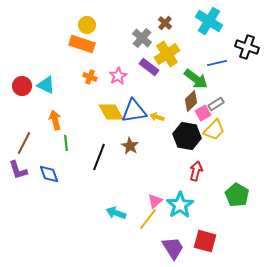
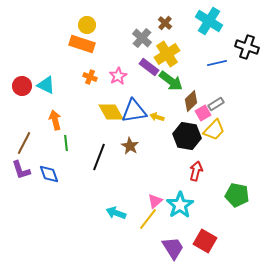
green arrow: moved 25 px left, 2 px down
purple L-shape: moved 3 px right
green pentagon: rotated 20 degrees counterclockwise
red square: rotated 15 degrees clockwise
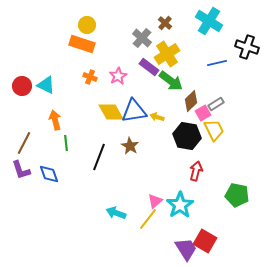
yellow trapezoid: rotated 70 degrees counterclockwise
purple trapezoid: moved 13 px right, 1 px down
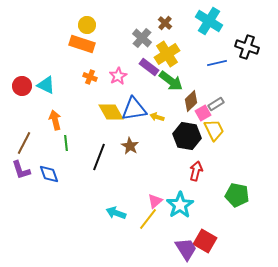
blue triangle: moved 2 px up
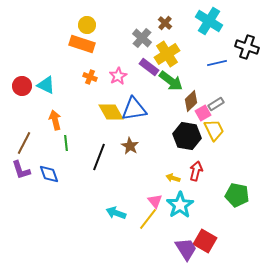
yellow arrow: moved 16 px right, 61 px down
pink triangle: rotated 28 degrees counterclockwise
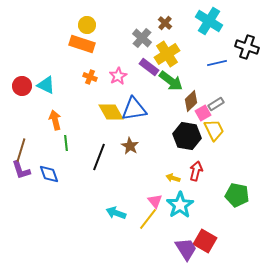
brown line: moved 3 px left, 7 px down; rotated 10 degrees counterclockwise
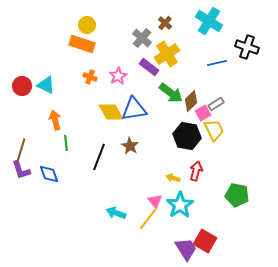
green arrow: moved 12 px down
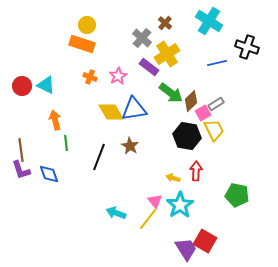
brown line: rotated 25 degrees counterclockwise
red arrow: rotated 12 degrees counterclockwise
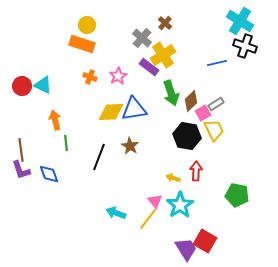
cyan cross: moved 31 px right
black cross: moved 2 px left, 1 px up
yellow cross: moved 4 px left, 1 px down
cyan triangle: moved 3 px left
green arrow: rotated 35 degrees clockwise
yellow diamond: rotated 64 degrees counterclockwise
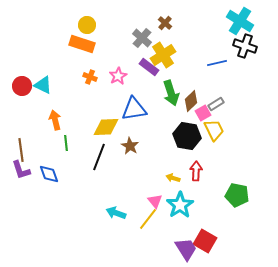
yellow diamond: moved 5 px left, 15 px down
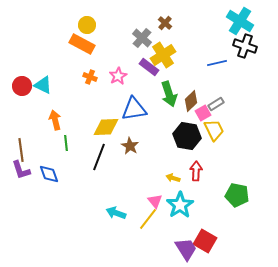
orange rectangle: rotated 10 degrees clockwise
green arrow: moved 2 px left, 1 px down
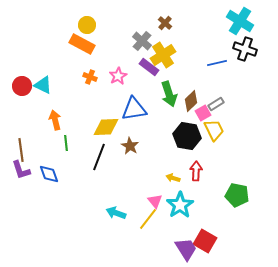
gray cross: moved 3 px down
black cross: moved 3 px down
